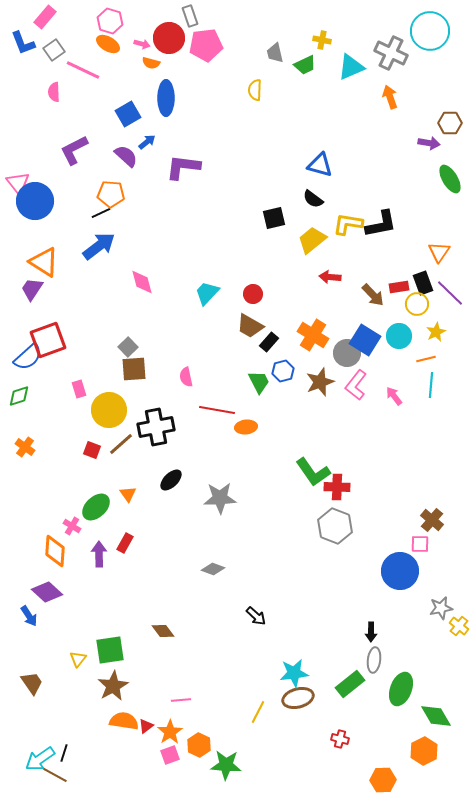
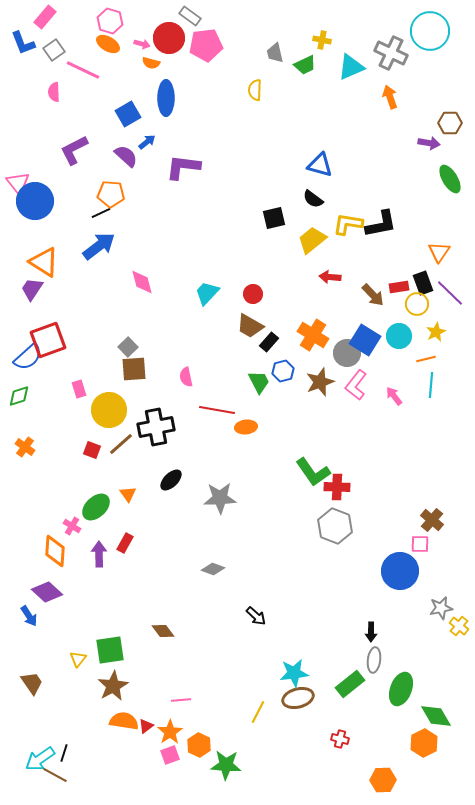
gray rectangle at (190, 16): rotated 35 degrees counterclockwise
orange hexagon at (424, 751): moved 8 px up
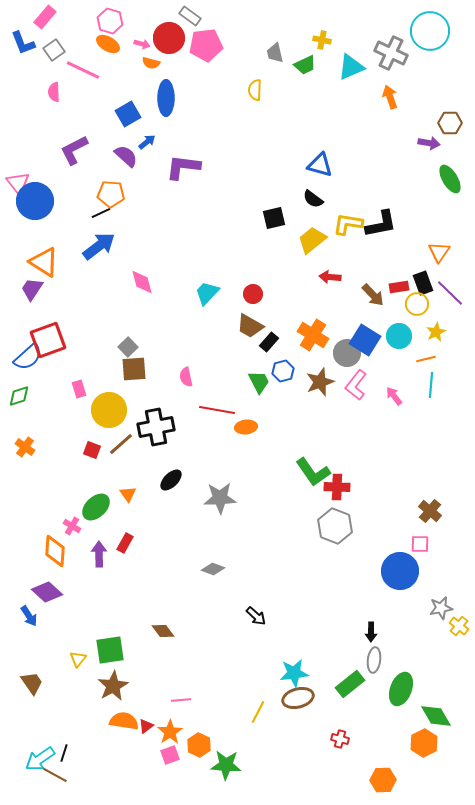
brown cross at (432, 520): moved 2 px left, 9 px up
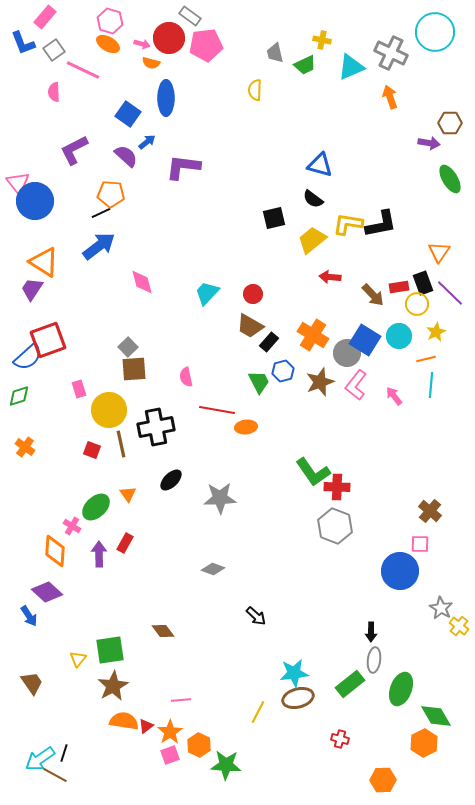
cyan circle at (430, 31): moved 5 px right, 1 px down
blue square at (128, 114): rotated 25 degrees counterclockwise
brown line at (121, 444): rotated 60 degrees counterclockwise
gray star at (441, 608): rotated 30 degrees counterclockwise
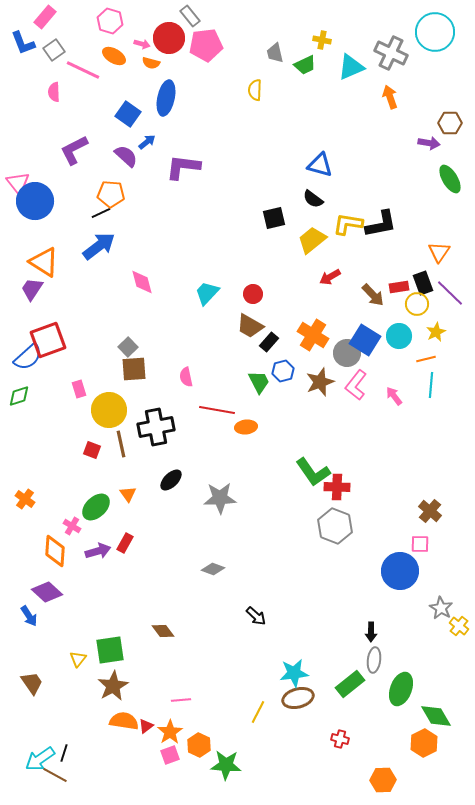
gray rectangle at (190, 16): rotated 15 degrees clockwise
orange ellipse at (108, 44): moved 6 px right, 12 px down
blue ellipse at (166, 98): rotated 12 degrees clockwise
red arrow at (330, 277): rotated 35 degrees counterclockwise
orange cross at (25, 447): moved 52 px down
purple arrow at (99, 554): moved 1 px left, 3 px up; rotated 75 degrees clockwise
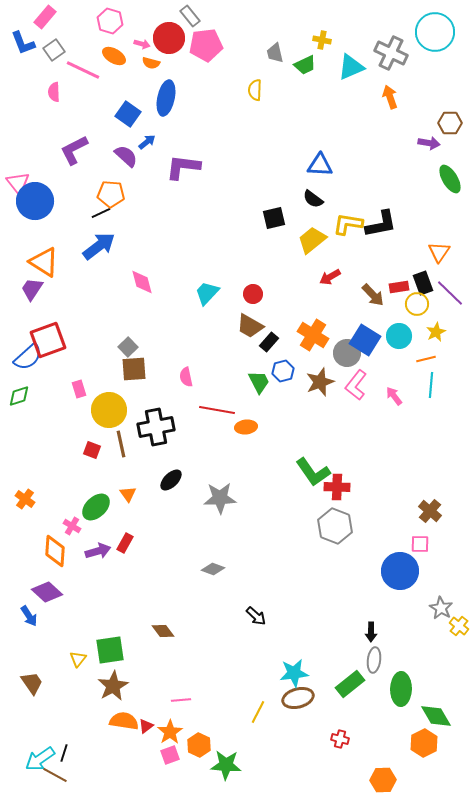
blue triangle at (320, 165): rotated 12 degrees counterclockwise
green ellipse at (401, 689): rotated 20 degrees counterclockwise
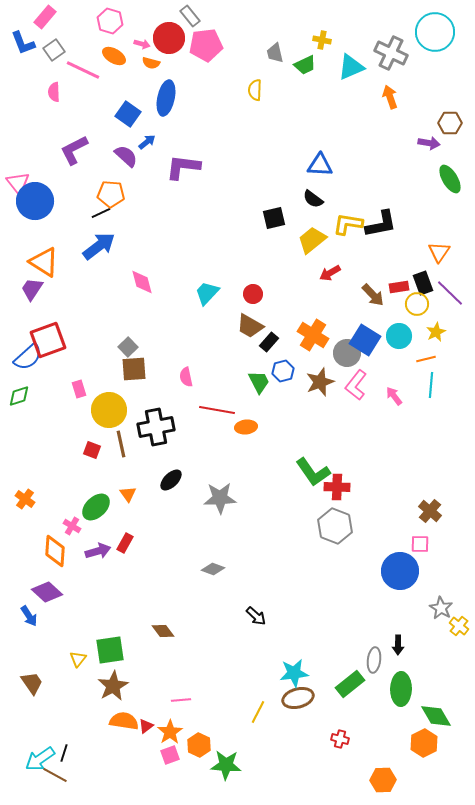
red arrow at (330, 277): moved 4 px up
black arrow at (371, 632): moved 27 px right, 13 px down
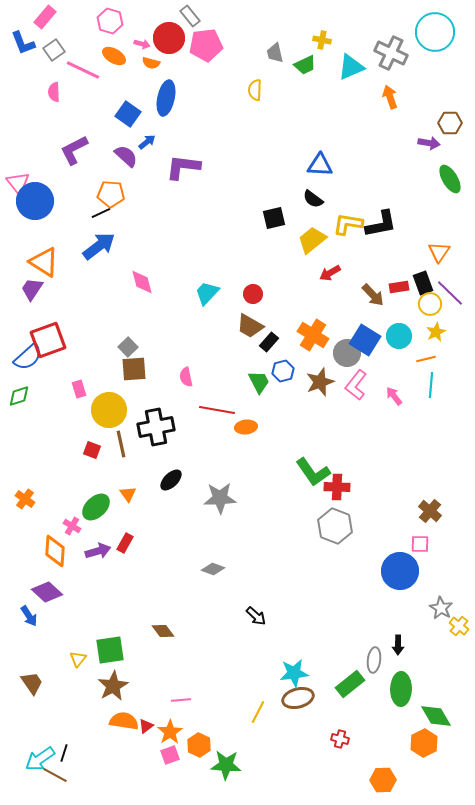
yellow circle at (417, 304): moved 13 px right
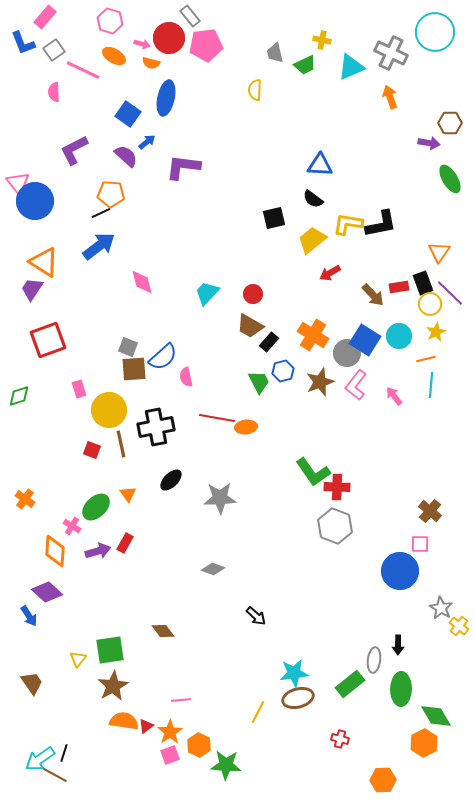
gray square at (128, 347): rotated 24 degrees counterclockwise
blue semicircle at (28, 357): moved 135 px right
red line at (217, 410): moved 8 px down
